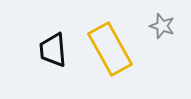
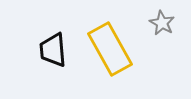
gray star: moved 3 px up; rotated 10 degrees clockwise
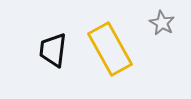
black trapezoid: rotated 12 degrees clockwise
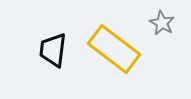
yellow rectangle: moved 4 px right; rotated 24 degrees counterclockwise
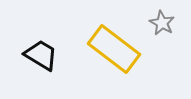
black trapezoid: moved 12 px left, 5 px down; rotated 114 degrees clockwise
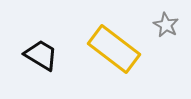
gray star: moved 4 px right, 2 px down
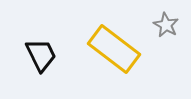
black trapezoid: rotated 33 degrees clockwise
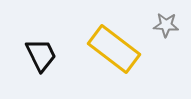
gray star: rotated 25 degrees counterclockwise
